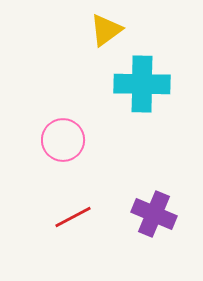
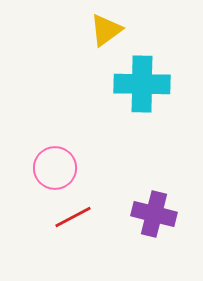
pink circle: moved 8 px left, 28 px down
purple cross: rotated 9 degrees counterclockwise
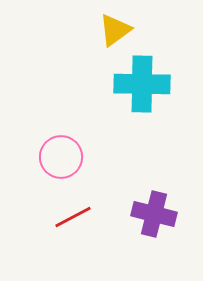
yellow triangle: moved 9 px right
pink circle: moved 6 px right, 11 px up
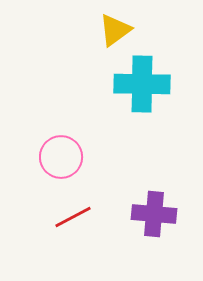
purple cross: rotated 9 degrees counterclockwise
